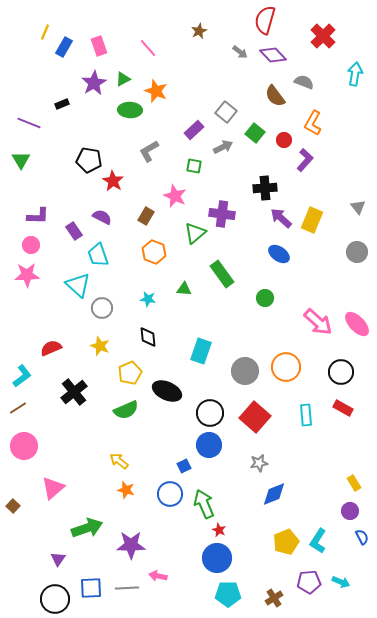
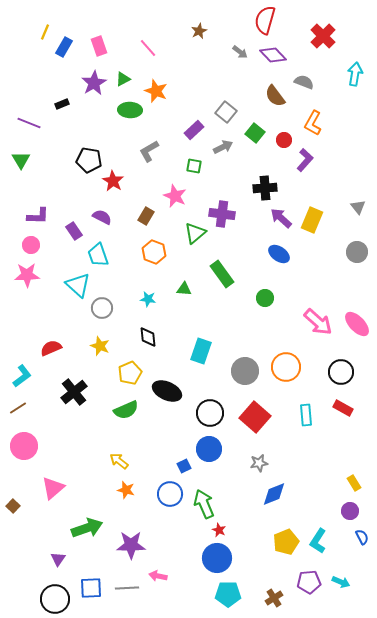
blue circle at (209, 445): moved 4 px down
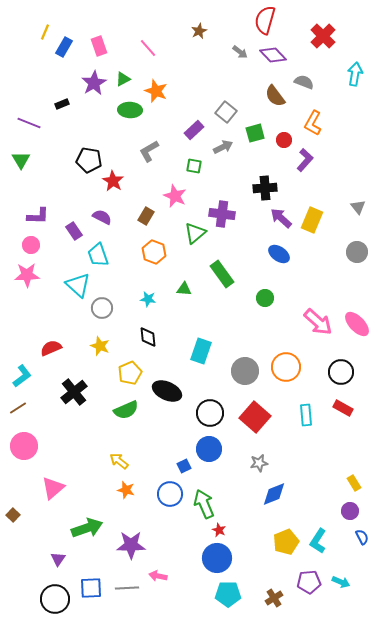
green square at (255, 133): rotated 36 degrees clockwise
brown square at (13, 506): moved 9 px down
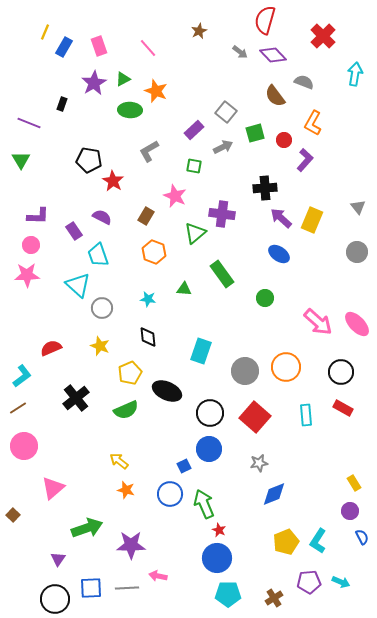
black rectangle at (62, 104): rotated 48 degrees counterclockwise
black cross at (74, 392): moved 2 px right, 6 px down
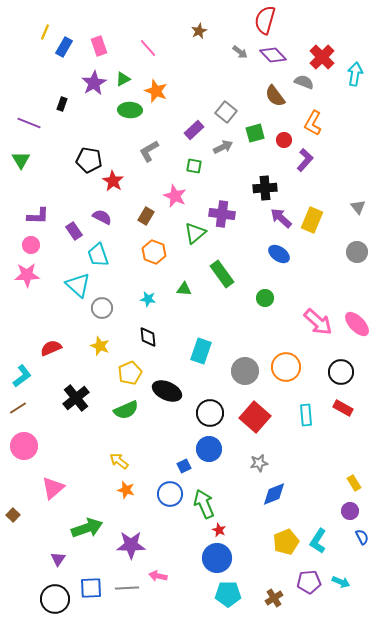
red cross at (323, 36): moved 1 px left, 21 px down
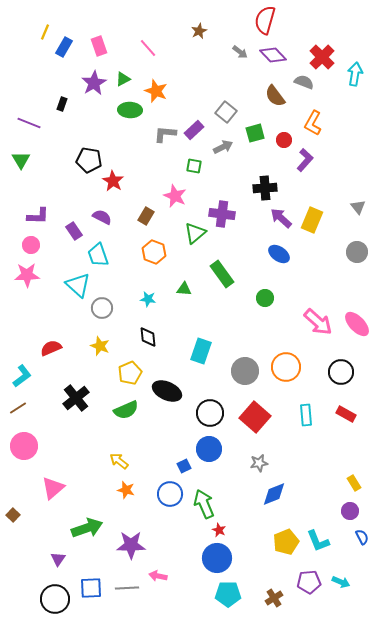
gray L-shape at (149, 151): moved 16 px right, 17 px up; rotated 35 degrees clockwise
red rectangle at (343, 408): moved 3 px right, 6 px down
cyan L-shape at (318, 541): rotated 55 degrees counterclockwise
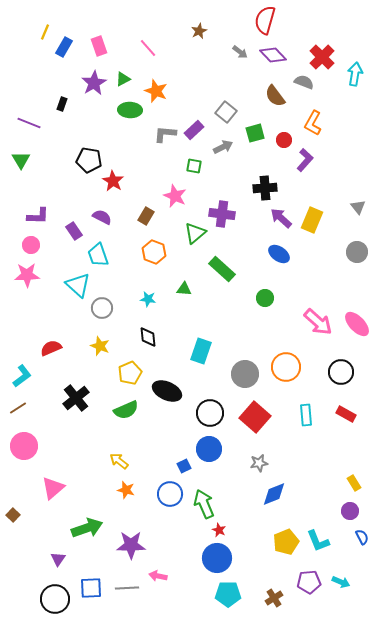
green rectangle at (222, 274): moved 5 px up; rotated 12 degrees counterclockwise
gray circle at (245, 371): moved 3 px down
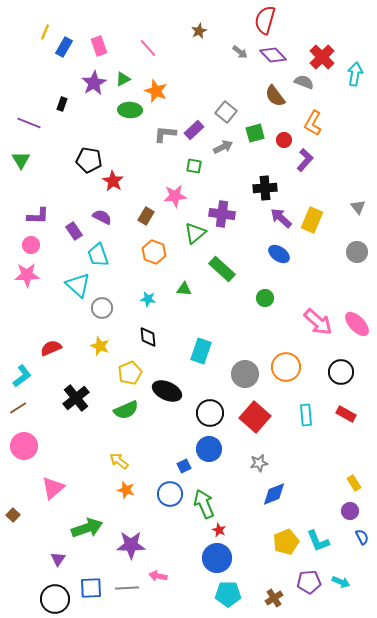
pink star at (175, 196): rotated 30 degrees counterclockwise
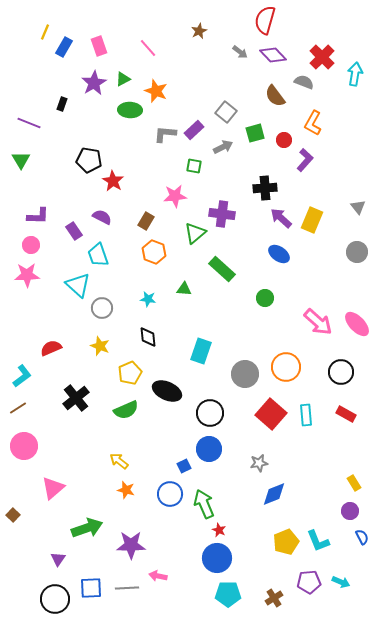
brown rectangle at (146, 216): moved 5 px down
red square at (255, 417): moved 16 px right, 3 px up
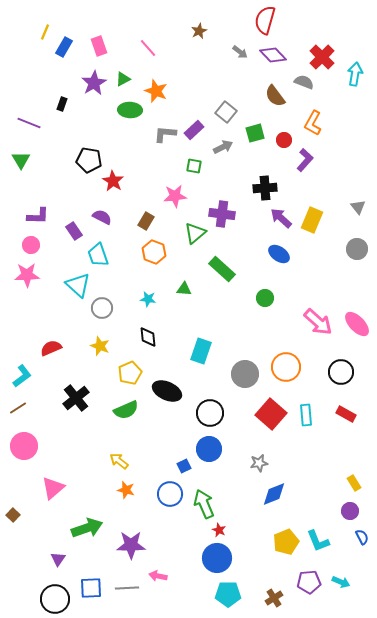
gray circle at (357, 252): moved 3 px up
